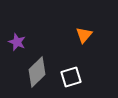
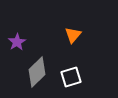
orange triangle: moved 11 px left
purple star: rotated 18 degrees clockwise
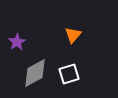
gray diamond: moved 2 px left, 1 px down; rotated 16 degrees clockwise
white square: moved 2 px left, 3 px up
